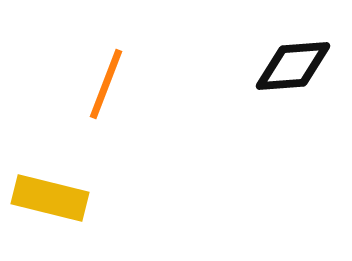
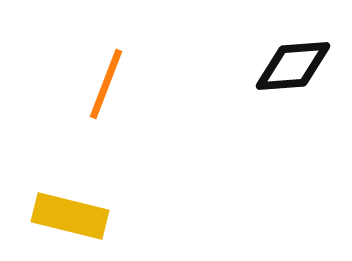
yellow rectangle: moved 20 px right, 18 px down
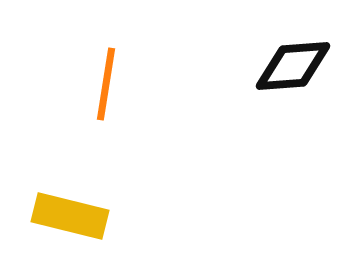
orange line: rotated 12 degrees counterclockwise
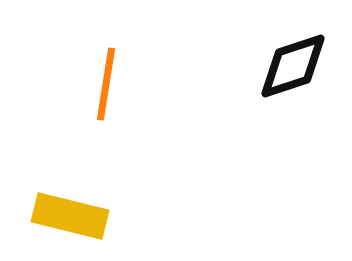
black diamond: rotated 14 degrees counterclockwise
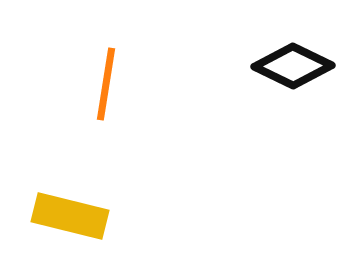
black diamond: rotated 44 degrees clockwise
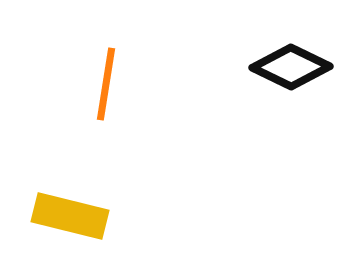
black diamond: moved 2 px left, 1 px down
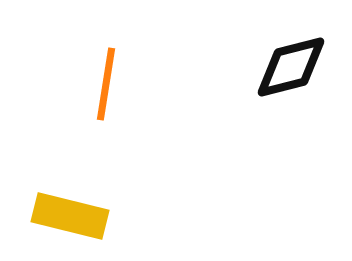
black diamond: rotated 40 degrees counterclockwise
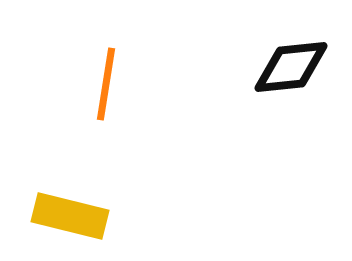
black diamond: rotated 8 degrees clockwise
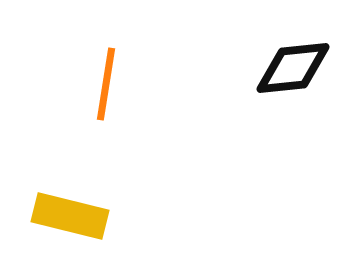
black diamond: moved 2 px right, 1 px down
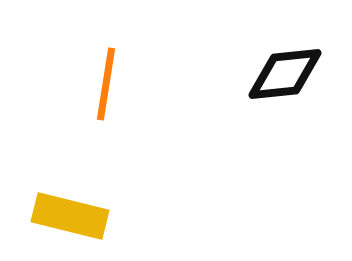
black diamond: moved 8 px left, 6 px down
